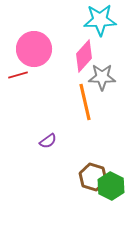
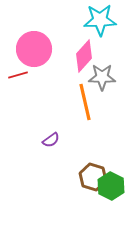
purple semicircle: moved 3 px right, 1 px up
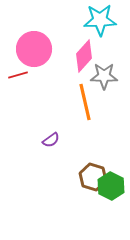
gray star: moved 2 px right, 1 px up
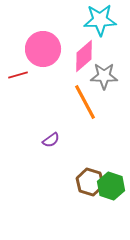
pink circle: moved 9 px right
pink diamond: rotated 8 degrees clockwise
orange line: rotated 15 degrees counterclockwise
brown hexagon: moved 3 px left, 5 px down
green hexagon: rotated 8 degrees counterclockwise
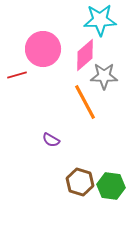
pink diamond: moved 1 px right, 1 px up
red line: moved 1 px left
purple semicircle: rotated 66 degrees clockwise
brown hexagon: moved 10 px left
green hexagon: rotated 12 degrees counterclockwise
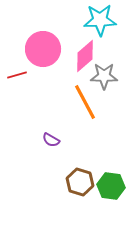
pink diamond: moved 1 px down
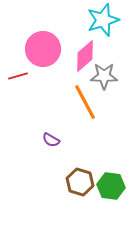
cyan star: moved 3 px right; rotated 16 degrees counterclockwise
red line: moved 1 px right, 1 px down
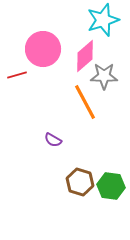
red line: moved 1 px left, 1 px up
purple semicircle: moved 2 px right
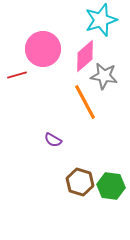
cyan star: moved 2 px left
gray star: rotated 8 degrees clockwise
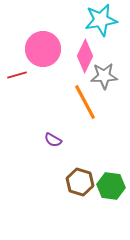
cyan star: rotated 8 degrees clockwise
pink diamond: rotated 24 degrees counterclockwise
gray star: rotated 12 degrees counterclockwise
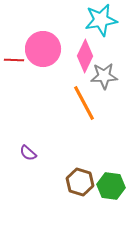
red line: moved 3 px left, 15 px up; rotated 18 degrees clockwise
orange line: moved 1 px left, 1 px down
purple semicircle: moved 25 px left, 13 px down; rotated 12 degrees clockwise
